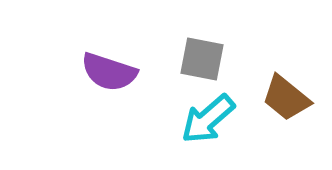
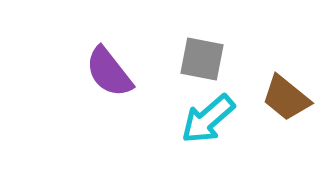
purple semicircle: rotated 34 degrees clockwise
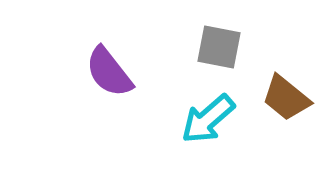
gray square: moved 17 px right, 12 px up
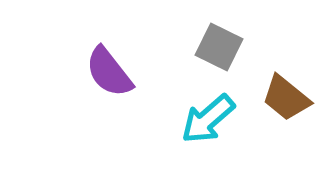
gray square: rotated 15 degrees clockwise
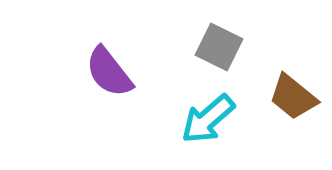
brown trapezoid: moved 7 px right, 1 px up
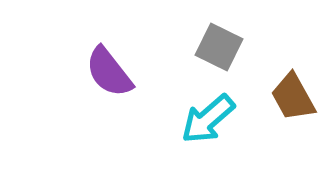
brown trapezoid: rotated 22 degrees clockwise
